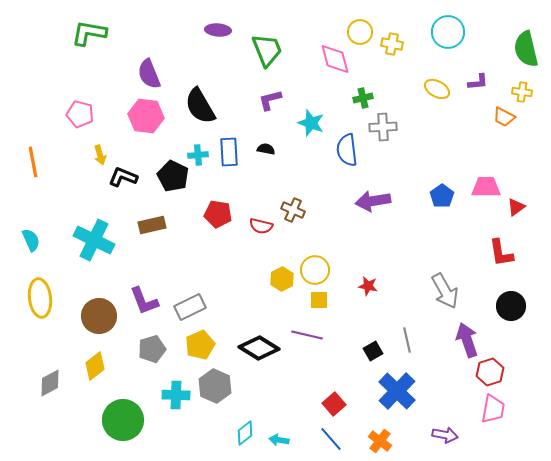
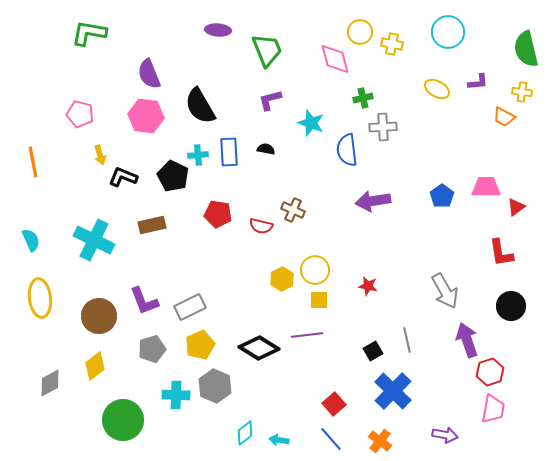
purple line at (307, 335): rotated 20 degrees counterclockwise
blue cross at (397, 391): moved 4 px left
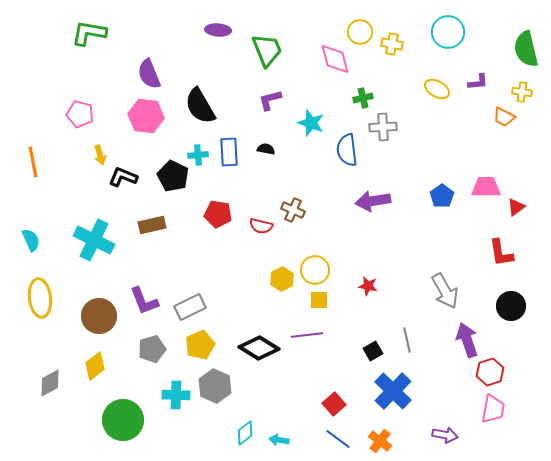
blue line at (331, 439): moved 7 px right; rotated 12 degrees counterclockwise
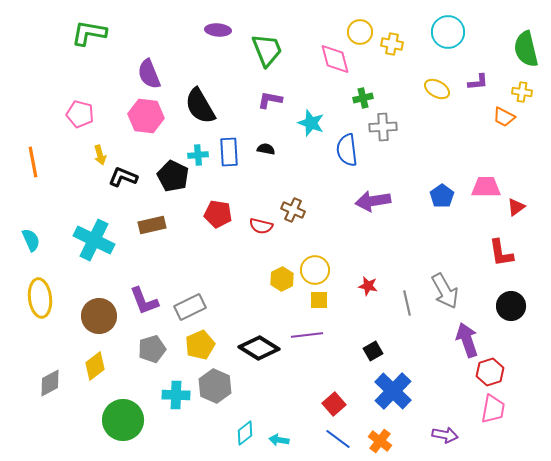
purple L-shape at (270, 100): rotated 25 degrees clockwise
gray line at (407, 340): moved 37 px up
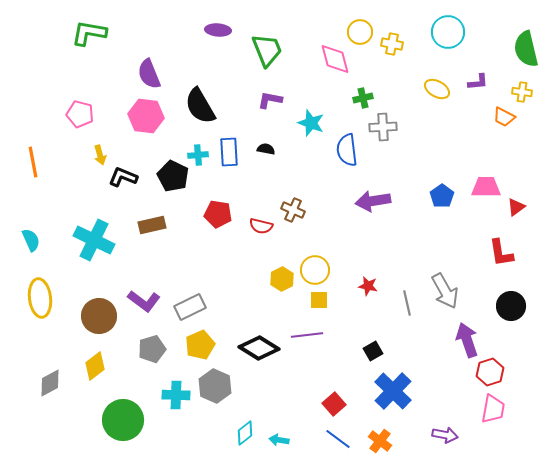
purple L-shape at (144, 301): rotated 32 degrees counterclockwise
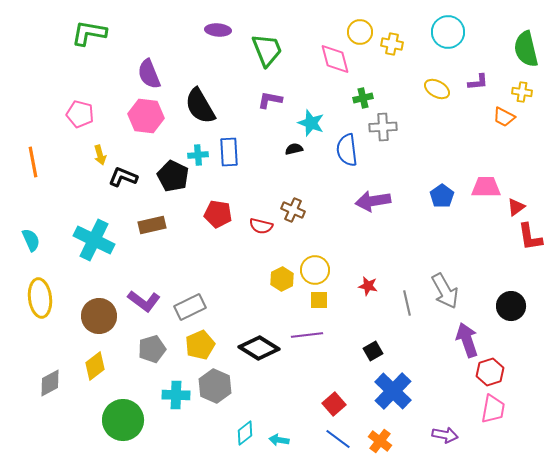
black semicircle at (266, 149): moved 28 px right; rotated 24 degrees counterclockwise
red L-shape at (501, 253): moved 29 px right, 16 px up
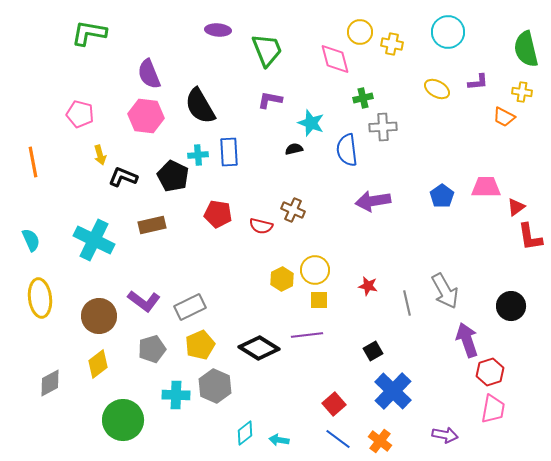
yellow diamond at (95, 366): moved 3 px right, 2 px up
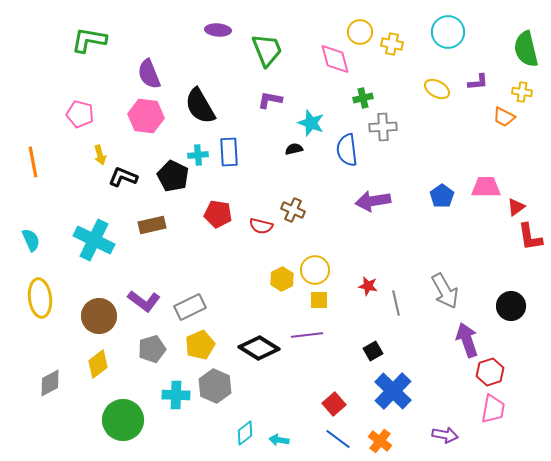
green L-shape at (89, 33): moved 7 px down
gray line at (407, 303): moved 11 px left
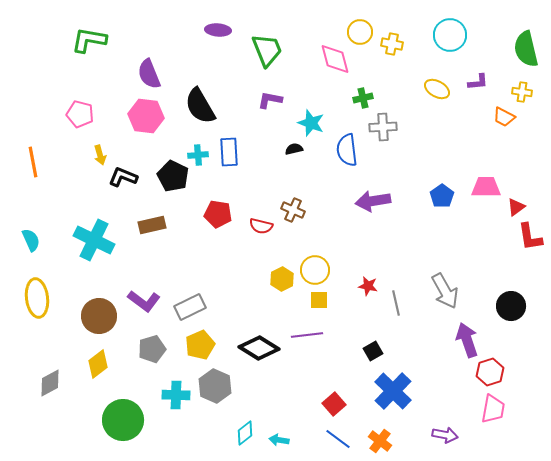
cyan circle at (448, 32): moved 2 px right, 3 px down
yellow ellipse at (40, 298): moved 3 px left
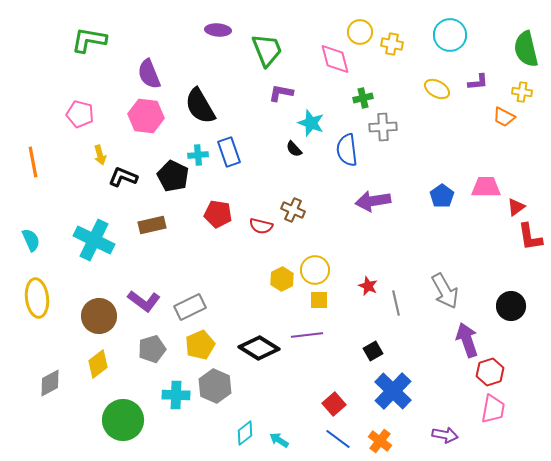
purple L-shape at (270, 100): moved 11 px right, 7 px up
black semicircle at (294, 149): rotated 120 degrees counterclockwise
blue rectangle at (229, 152): rotated 16 degrees counterclockwise
red star at (368, 286): rotated 12 degrees clockwise
cyan arrow at (279, 440): rotated 24 degrees clockwise
